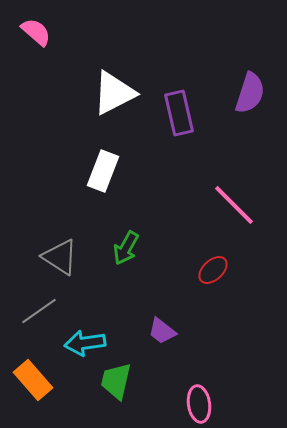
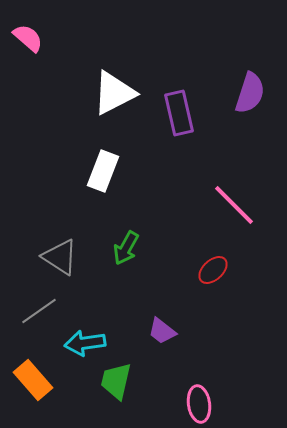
pink semicircle: moved 8 px left, 6 px down
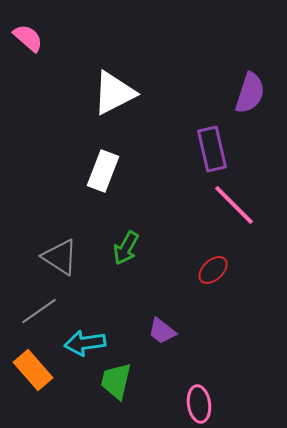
purple rectangle: moved 33 px right, 36 px down
orange rectangle: moved 10 px up
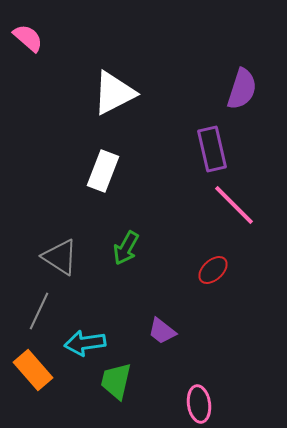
purple semicircle: moved 8 px left, 4 px up
gray line: rotated 30 degrees counterclockwise
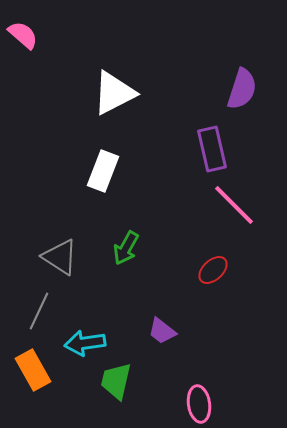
pink semicircle: moved 5 px left, 3 px up
orange rectangle: rotated 12 degrees clockwise
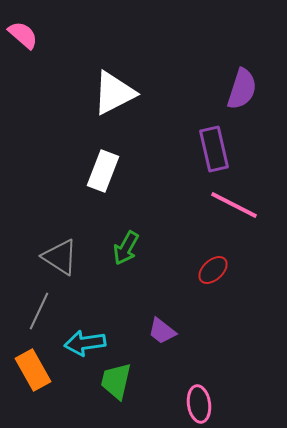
purple rectangle: moved 2 px right
pink line: rotated 18 degrees counterclockwise
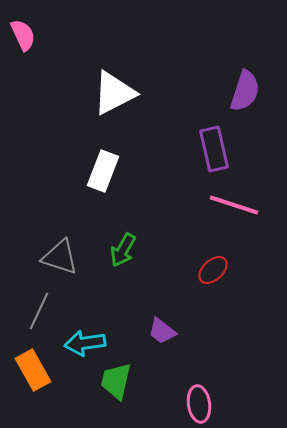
pink semicircle: rotated 24 degrees clockwise
purple semicircle: moved 3 px right, 2 px down
pink line: rotated 9 degrees counterclockwise
green arrow: moved 3 px left, 2 px down
gray triangle: rotated 15 degrees counterclockwise
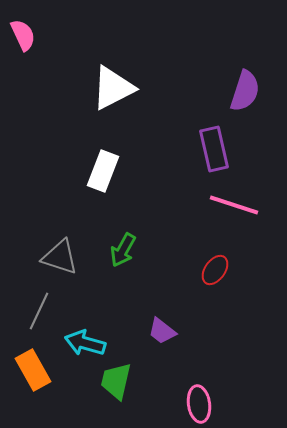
white triangle: moved 1 px left, 5 px up
red ellipse: moved 2 px right; rotated 12 degrees counterclockwise
cyan arrow: rotated 24 degrees clockwise
